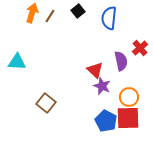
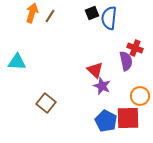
black square: moved 14 px right, 2 px down; rotated 16 degrees clockwise
red cross: moved 5 px left; rotated 28 degrees counterclockwise
purple semicircle: moved 5 px right
orange circle: moved 11 px right, 1 px up
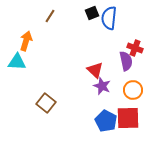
orange arrow: moved 6 px left, 28 px down
orange circle: moved 7 px left, 6 px up
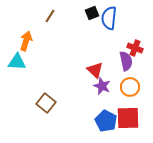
orange circle: moved 3 px left, 3 px up
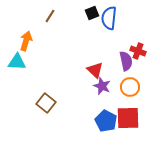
red cross: moved 3 px right, 3 px down
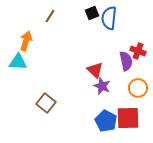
cyan triangle: moved 1 px right
orange circle: moved 8 px right, 1 px down
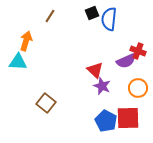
blue semicircle: moved 1 px down
purple semicircle: rotated 78 degrees clockwise
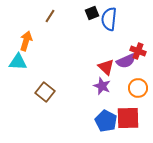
red triangle: moved 11 px right, 3 px up
brown square: moved 1 px left, 11 px up
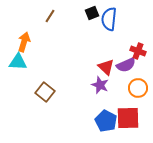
orange arrow: moved 2 px left, 1 px down
purple semicircle: moved 4 px down
purple star: moved 2 px left, 1 px up
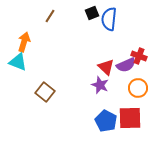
red cross: moved 1 px right, 5 px down
cyan triangle: rotated 18 degrees clockwise
red square: moved 2 px right
